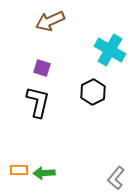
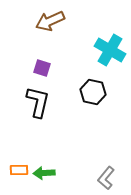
black hexagon: rotated 20 degrees counterclockwise
gray L-shape: moved 10 px left
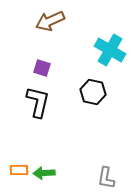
gray L-shape: rotated 30 degrees counterclockwise
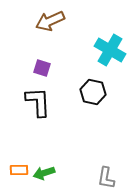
black L-shape: rotated 16 degrees counterclockwise
green arrow: rotated 15 degrees counterclockwise
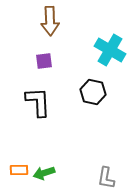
brown arrow: rotated 68 degrees counterclockwise
purple square: moved 2 px right, 7 px up; rotated 24 degrees counterclockwise
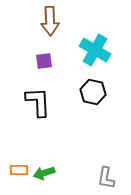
cyan cross: moved 15 px left
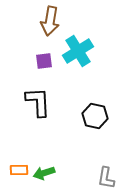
brown arrow: rotated 12 degrees clockwise
cyan cross: moved 17 px left, 1 px down; rotated 28 degrees clockwise
black hexagon: moved 2 px right, 24 px down
